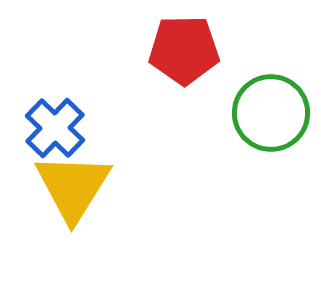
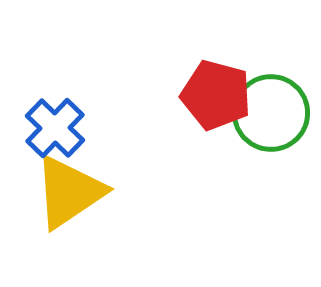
red pentagon: moved 32 px right, 45 px down; rotated 16 degrees clockwise
yellow triangle: moved 4 px left, 5 px down; rotated 24 degrees clockwise
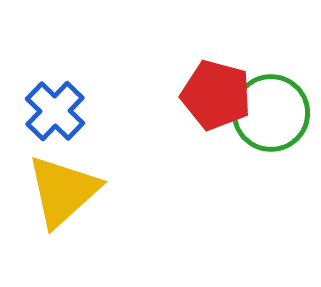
blue cross: moved 17 px up
yellow triangle: moved 6 px left, 1 px up; rotated 8 degrees counterclockwise
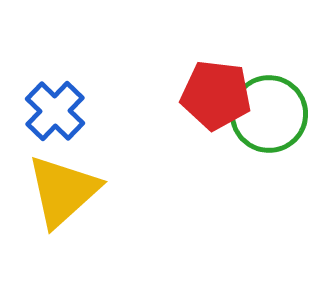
red pentagon: rotated 8 degrees counterclockwise
green circle: moved 2 px left, 1 px down
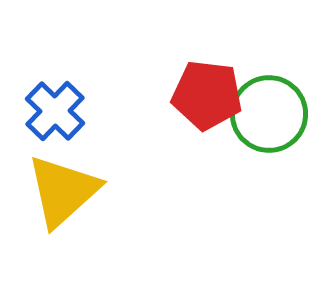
red pentagon: moved 9 px left
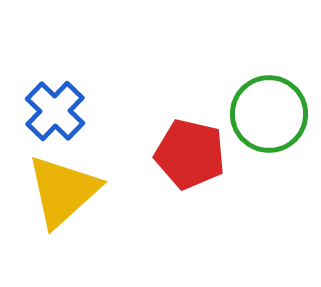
red pentagon: moved 17 px left, 59 px down; rotated 6 degrees clockwise
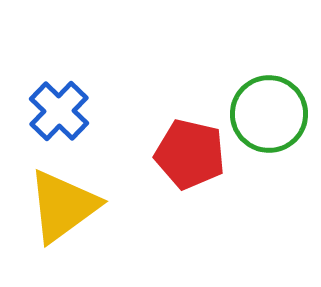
blue cross: moved 4 px right
yellow triangle: moved 15 px down; rotated 6 degrees clockwise
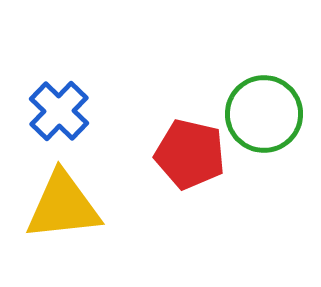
green circle: moved 5 px left
yellow triangle: rotated 30 degrees clockwise
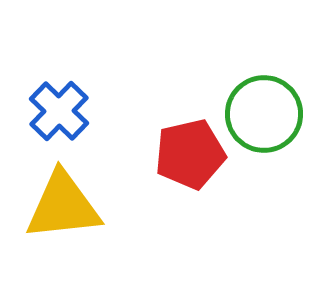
red pentagon: rotated 26 degrees counterclockwise
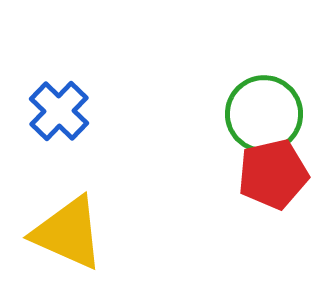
red pentagon: moved 83 px right, 20 px down
yellow triangle: moved 5 px right, 27 px down; rotated 30 degrees clockwise
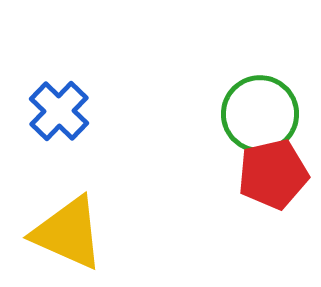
green circle: moved 4 px left
